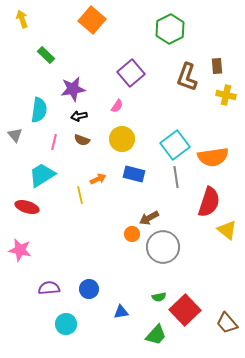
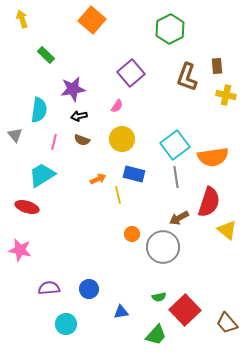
yellow line: moved 38 px right
brown arrow: moved 30 px right
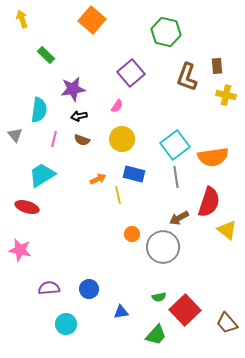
green hexagon: moved 4 px left, 3 px down; rotated 20 degrees counterclockwise
pink line: moved 3 px up
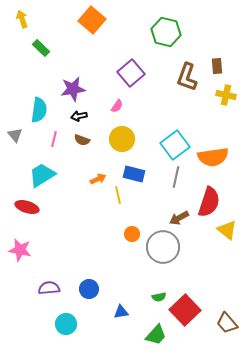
green rectangle: moved 5 px left, 7 px up
gray line: rotated 20 degrees clockwise
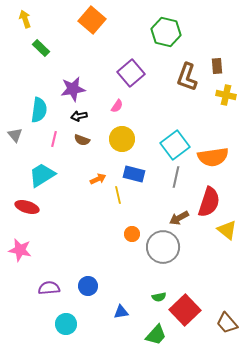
yellow arrow: moved 3 px right
blue circle: moved 1 px left, 3 px up
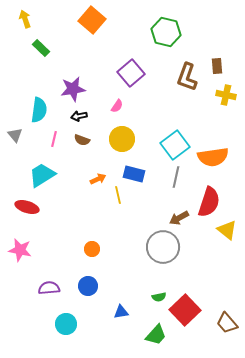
orange circle: moved 40 px left, 15 px down
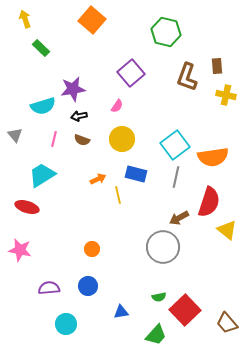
cyan semicircle: moved 4 px right, 4 px up; rotated 65 degrees clockwise
blue rectangle: moved 2 px right
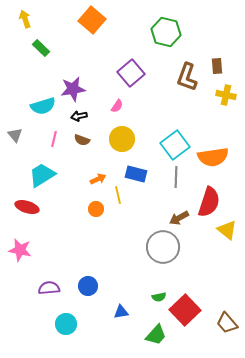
gray line: rotated 10 degrees counterclockwise
orange circle: moved 4 px right, 40 px up
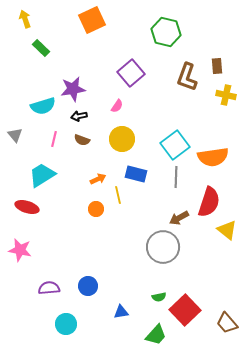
orange square: rotated 24 degrees clockwise
